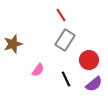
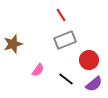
gray rectangle: rotated 35 degrees clockwise
black line: rotated 28 degrees counterclockwise
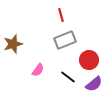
red line: rotated 16 degrees clockwise
black line: moved 2 px right, 2 px up
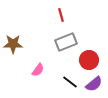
gray rectangle: moved 1 px right, 2 px down
brown star: rotated 18 degrees clockwise
black line: moved 2 px right, 5 px down
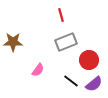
brown star: moved 2 px up
black line: moved 1 px right, 1 px up
